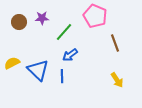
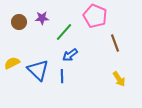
yellow arrow: moved 2 px right, 1 px up
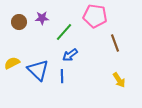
pink pentagon: rotated 15 degrees counterclockwise
yellow arrow: moved 1 px down
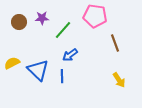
green line: moved 1 px left, 2 px up
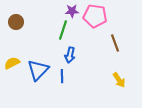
purple star: moved 30 px right, 7 px up
brown circle: moved 3 px left
green line: rotated 24 degrees counterclockwise
blue arrow: rotated 42 degrees counterclockwise
blue triangle: rotated 30 degrees clockwise
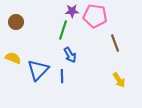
blue arrow: rotated 42 degrees counterclockwise
yellow semicircle: moved 1 px right, 5 px up; rotated 49 degrees clockwise
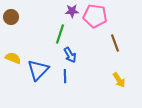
brown circle: moved 5 px left, 5 px up
green line: moved 3 px left, 4 px down
blue line: moved 3 px right
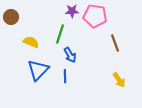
yellow semicircle: moved 18 px right, 16 px up
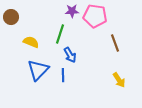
blue line: moved 2 px left, 1 px up
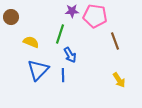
brown line: moved 2 px up
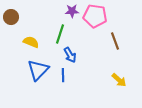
yellow arrow: rotated 14 degrees counterclockwise
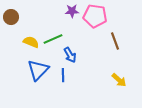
green line: moved 7 px left, 5 px down; rotated 48 degrees clockwise
